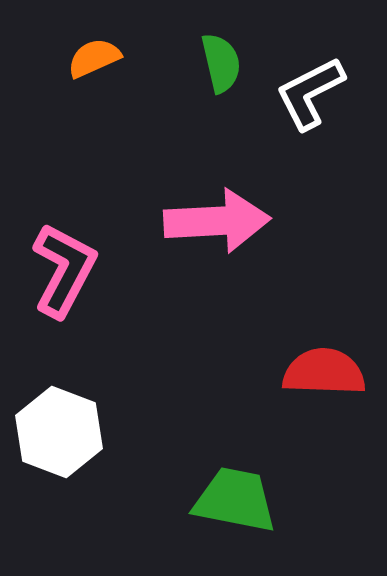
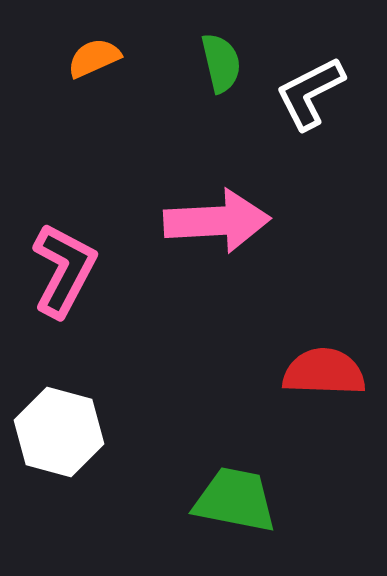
white hexagon: rotated 6 degrees counterclockwise
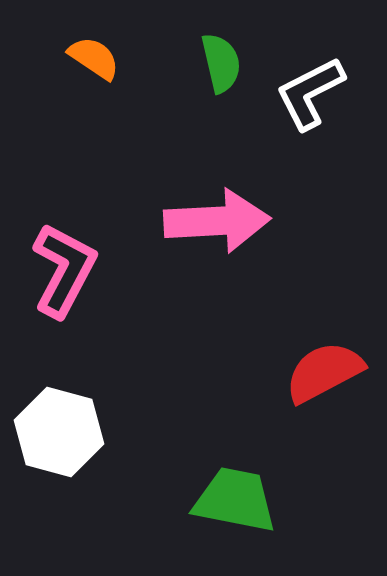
orange semicircle: rotated 58 degrees clockwise
red semicircle: rotated 30 degrees counterclockwise
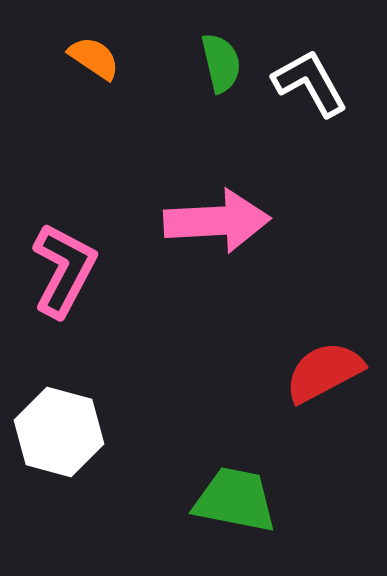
white L-shape: moved 10 px up; rotated 88 degrees clockwise
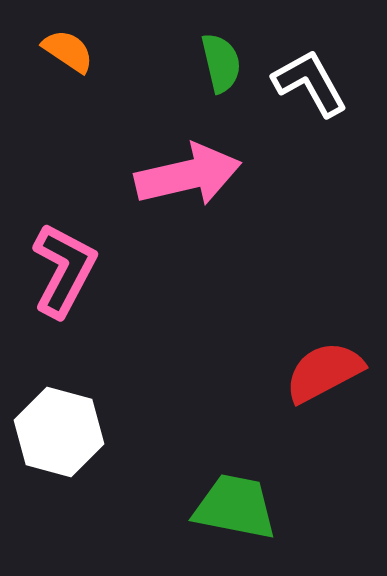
orange semicircle: moved 26 px left, 7 px up
pink arrow: moved 29 px left, 46 px up; rotated 10 degrees counterclockwise
green trapezoid: moved 7 px down
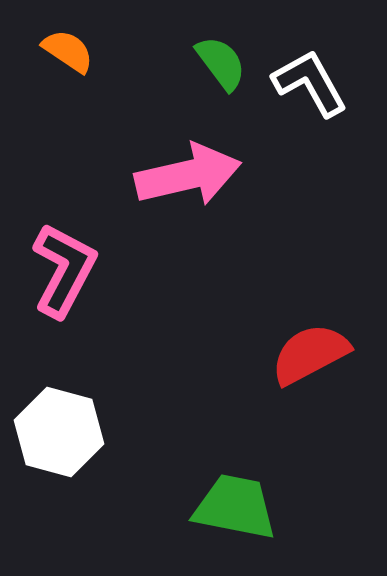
green semicircle: rotated 24 degrees counterclockwise
red semicircle: moved 14 px left, 18 px up
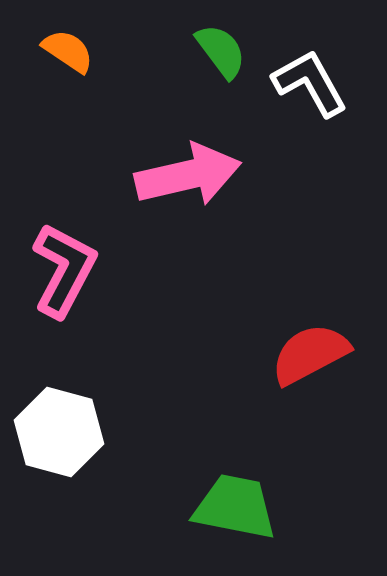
green semicircle: moved 12 px up
